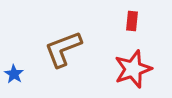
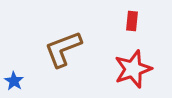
blue star: moved 7 px down
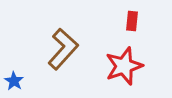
brown L-shape: rotated 153 degrees clockwise
red star: moved 9 px left, 3 px up
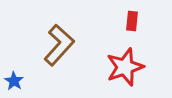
brown L-shape: moved 4 px left, 4 px up
red star: moved 1 px right, 1 px down
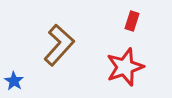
red rectangle: rotated 12 degrees clockwise
